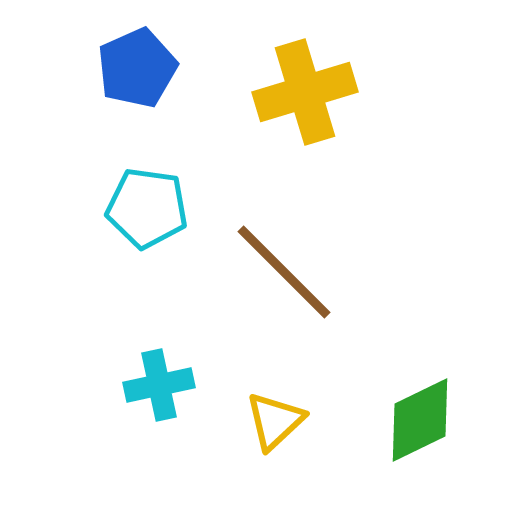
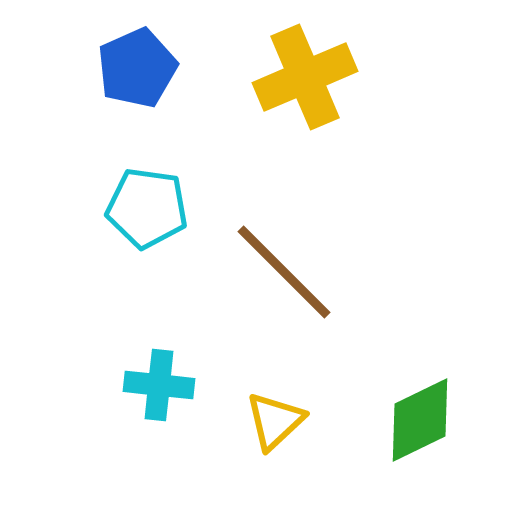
yellow cross: moved 15 px up; rotated 6 degrees counterclockwise
cyan cross: rotated 18 degrees clockwise
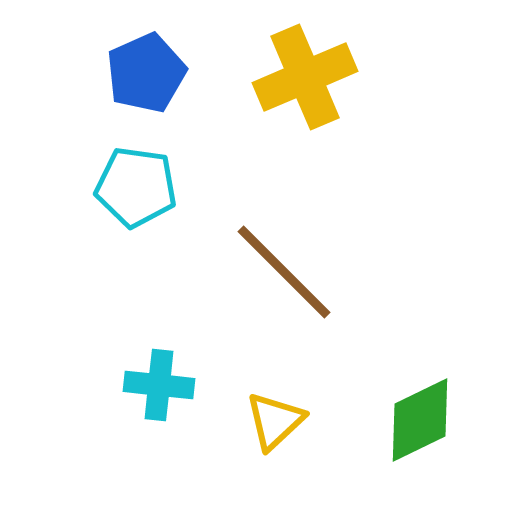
blue pentagon: moved 9 px right, 5 px down
cyan pentagon: moved 11 px left, 21 px up
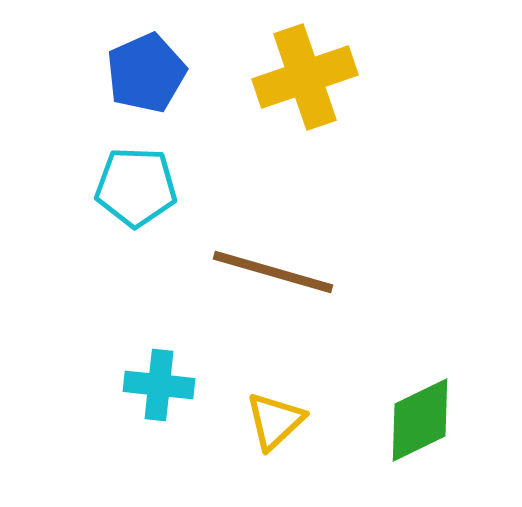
yellow cross: rotated 4 degrees clockwise
cyan pentagon: rotated 6 degrees counterclockwise
brown line: moved 11 px left; rotated 29 degrees counterclockwise
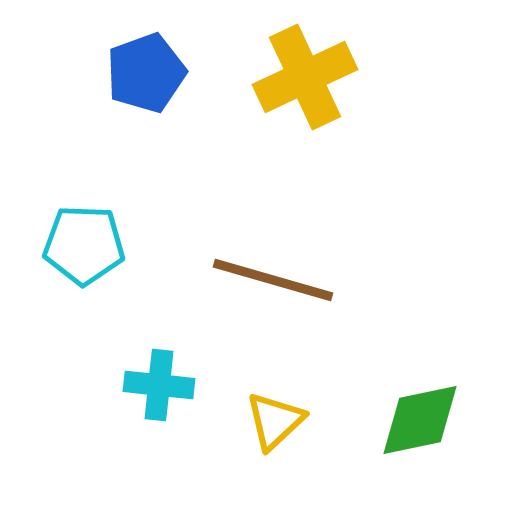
blue pentagon: rotated 4 degrees clockwise
yellow cross: rotated 6 degrees counterclockwise
cyan pentagon: moved 52 px left, 58 px down
brown line: moved 8 px down
green diamond: rotated 14 degrees clockwise
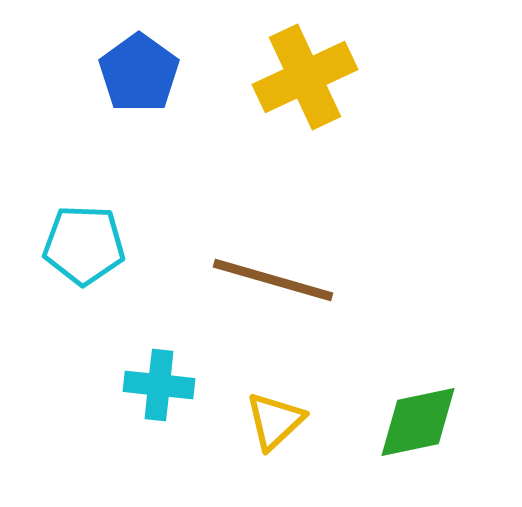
blue pentagon: moved 7 px left; rotated 16 degrees counterclockwise
green diamond: moved 2 px left, 2 px down
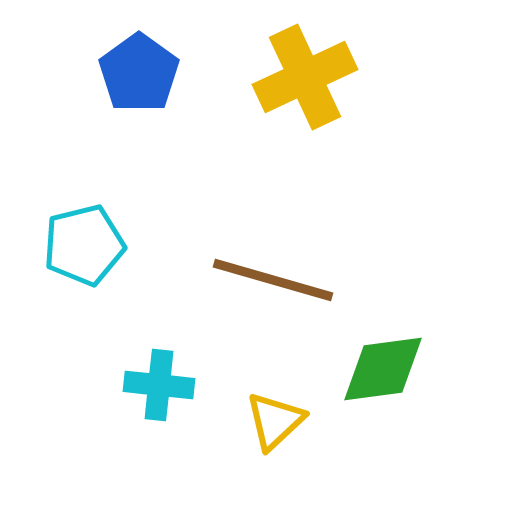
cyan pentagon: rotated 16 degrees counterclockwise
green diamond: moved 35 px left, 53 px up; rotated 4 degrees clockwise
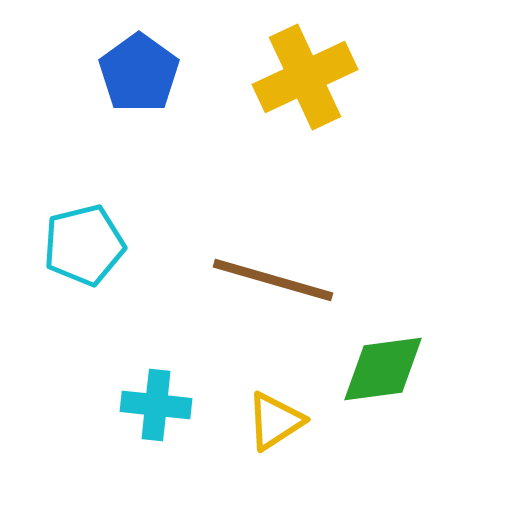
cyan cross: moved 3 px left, 20 px down
yellow triangle: rotated 10 degrees clockwise
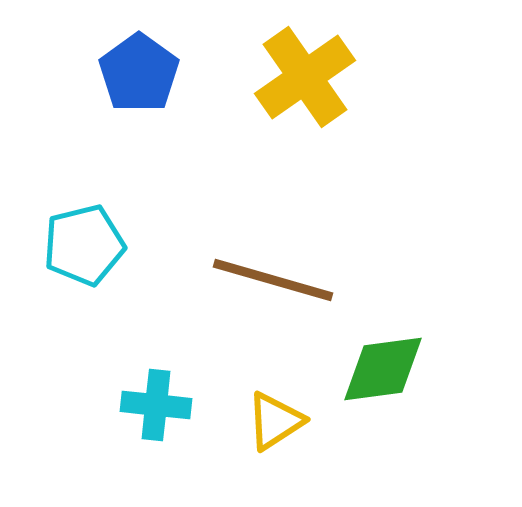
yellow cross: rotated 10 degrees counterclockwise
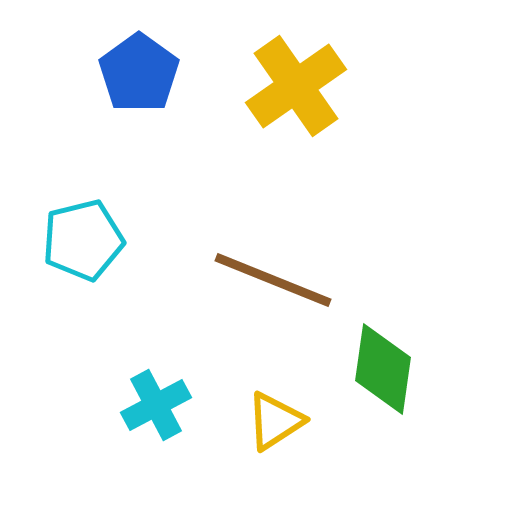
yellow cross: moved 9 px left, 9 px down
cyan pentagon: moved 1 px left, 5 px up
brown line: rotated 6 degrees clockwise
green diamond: rotated 74 degrees counterclockwise
cyan cross: rotated 34 degrees counterclockwise
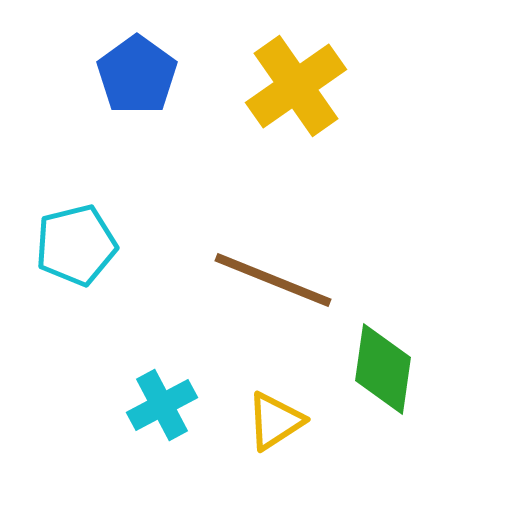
blue pentagon: moved 2 px left, 2 px down
cyan pentagon: moved 7 px left, 5 px down
cyan cross: moved 6 px right
